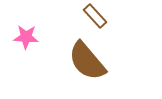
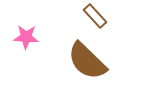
brown semicircle: rotated 6 degrees counterclockwise
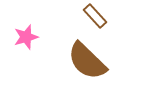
pink star: rotated 20 degrees counterclockwise
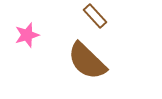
pink star: moved 1 px right, 2 px up
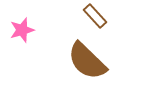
pink star: moved 5 px left, 5 px up
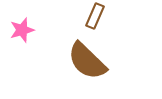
brown rectangle: rotated 65 degrees clockwise
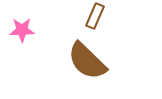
pink star: rotated 15 degrees clockwise
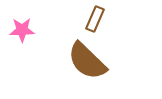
brown rectangle: moved 3 px down
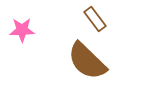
brown rectangle: rotated 60 degrees counterclockwise
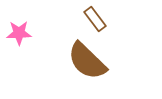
pink star: moved 3 px left, 3 px down
